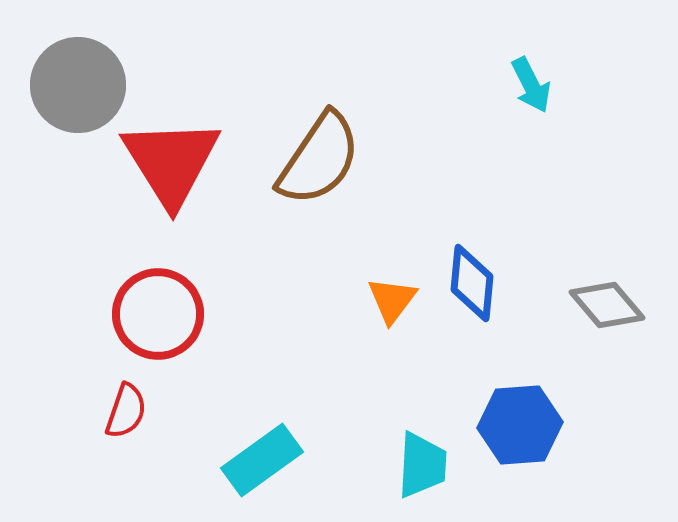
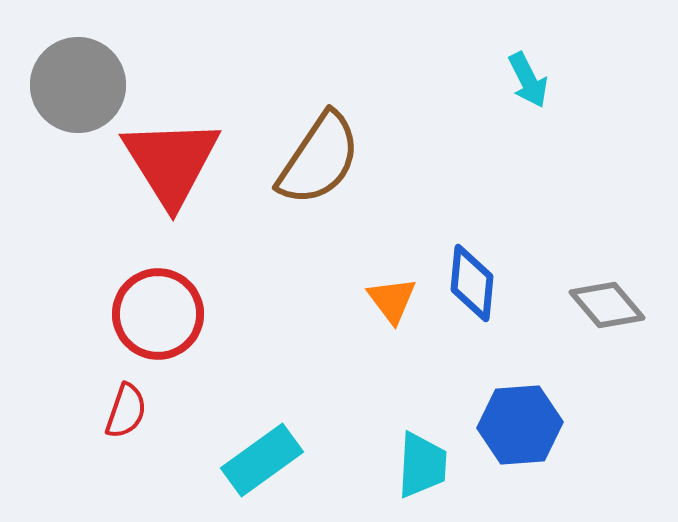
cyan arrow: moved 3 px left, 5 px up
orange triangle: rotated 14 degrees counterclockwise
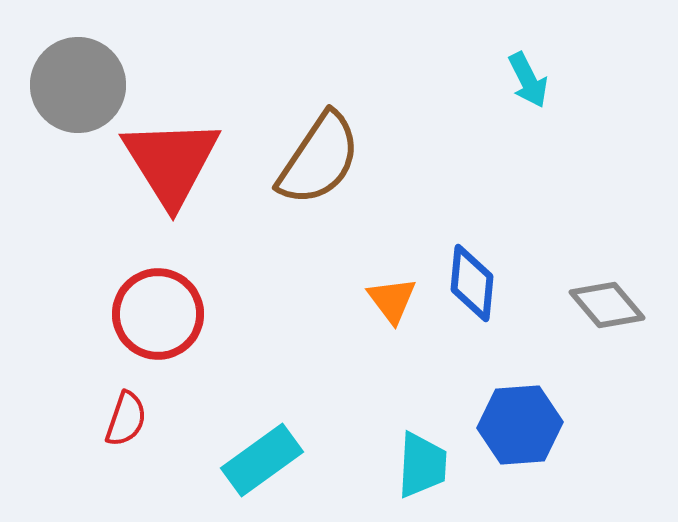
red semicircle: moved 8 px down
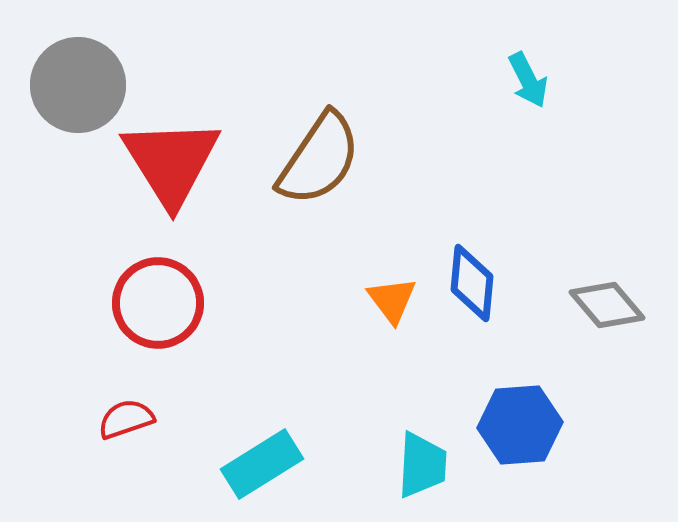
red circle: moved 11 px up
red semicircle: rotated 128 degrees counterclockwise
cyan rectangle: moved 4 px down; rotated 4 degrees clockwise
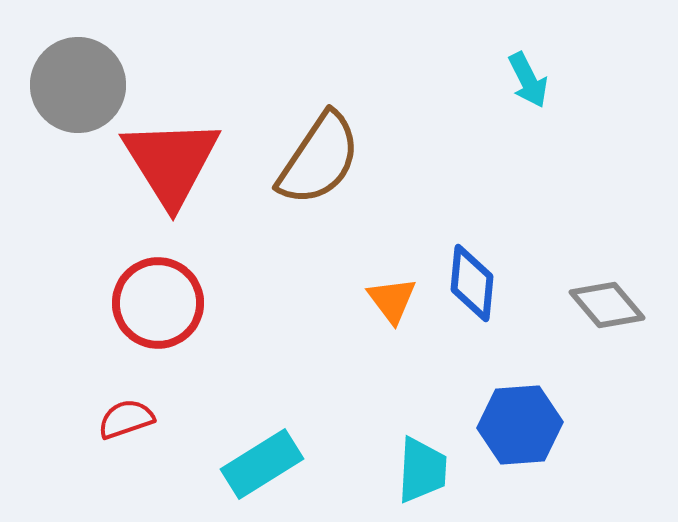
cyan trapezoid: moved 5 px down
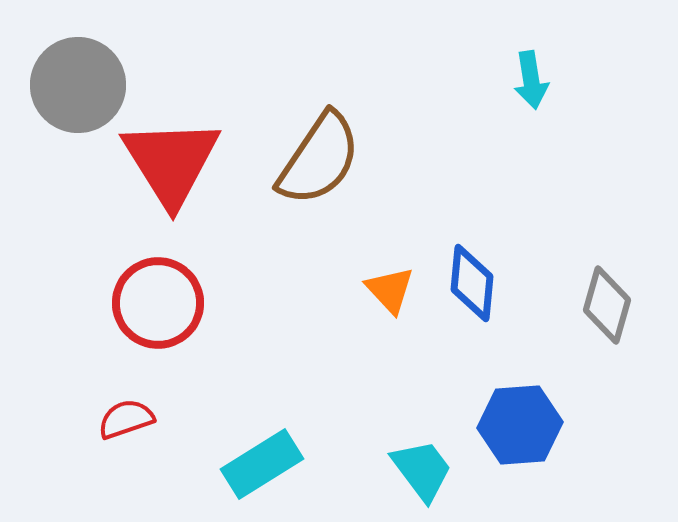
cyan arrow: moved 3 px right; rotated 18 degrees clockwise
orange triangle: moved 2 px left, 10 px up; rotated 6 degrees counterclockwise
gray diamond: rotated 56 degrees clockwise
cyan trapezoid: rotated 40 degrees counterclockwise
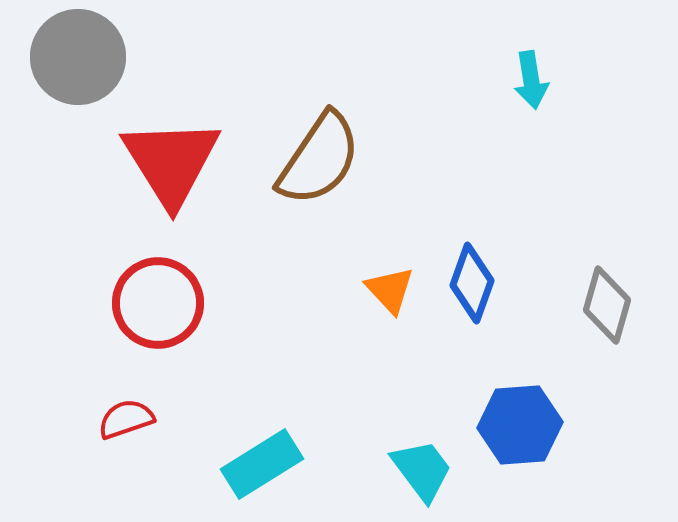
gray circle: moved 28 px up
blue diamond: rotated 14 degrees clockwise
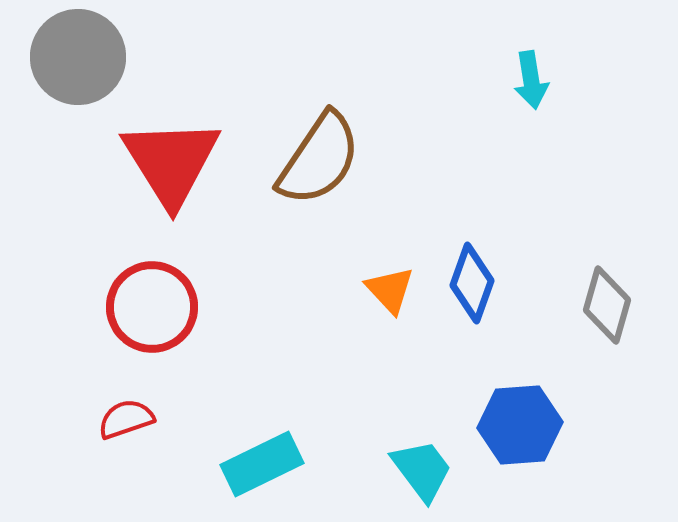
red circle: moved 6 px left, 4 px down
cyan rectangle: rotated 6 degrees clockwise
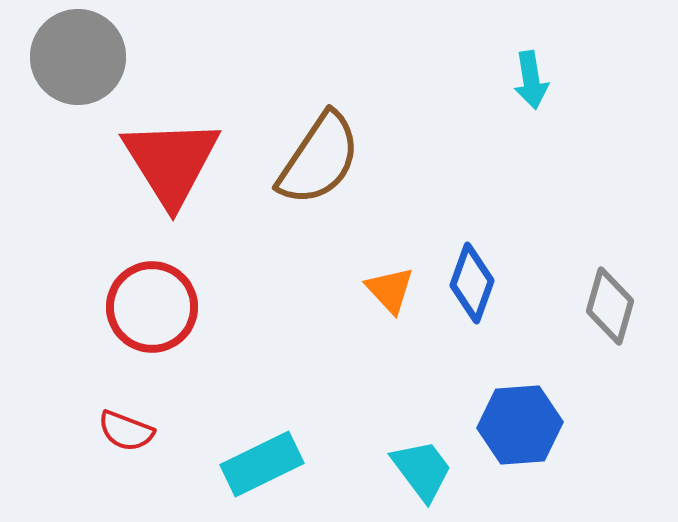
gray diamond: moved 3 px right, 1 px down
red semicircle: moved 12 px down; rotated 140 degrees counterclockwise
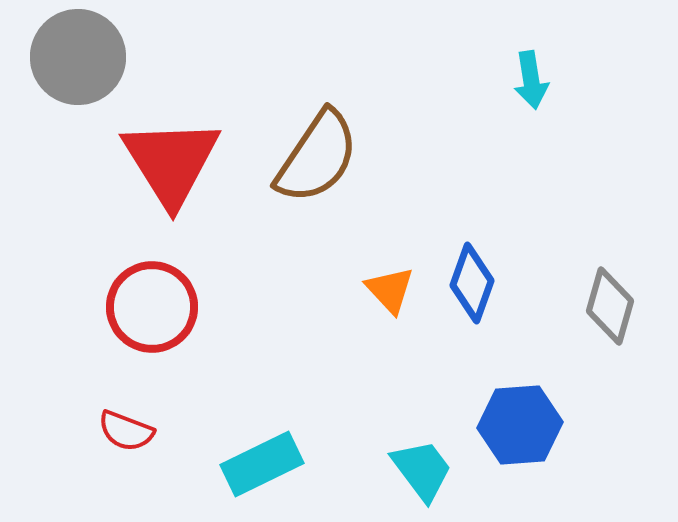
brown semicircle: moved 2 px left, 2 px up
